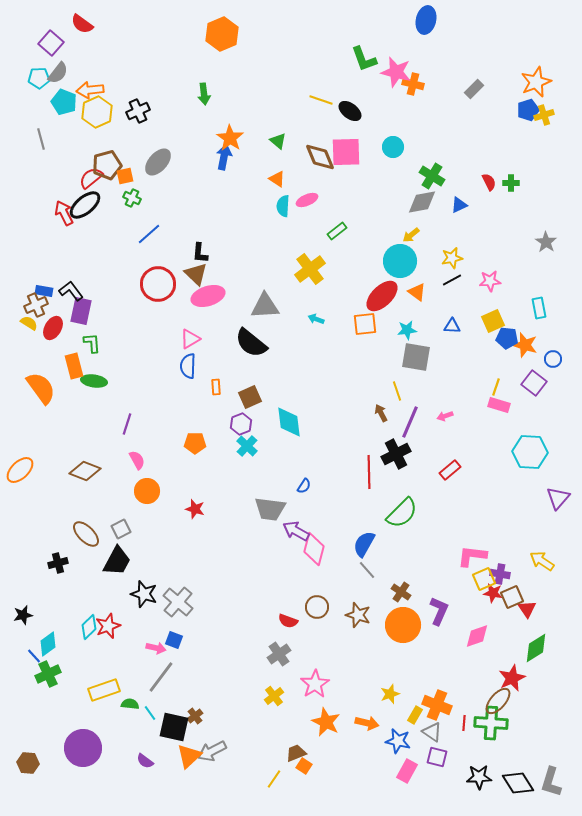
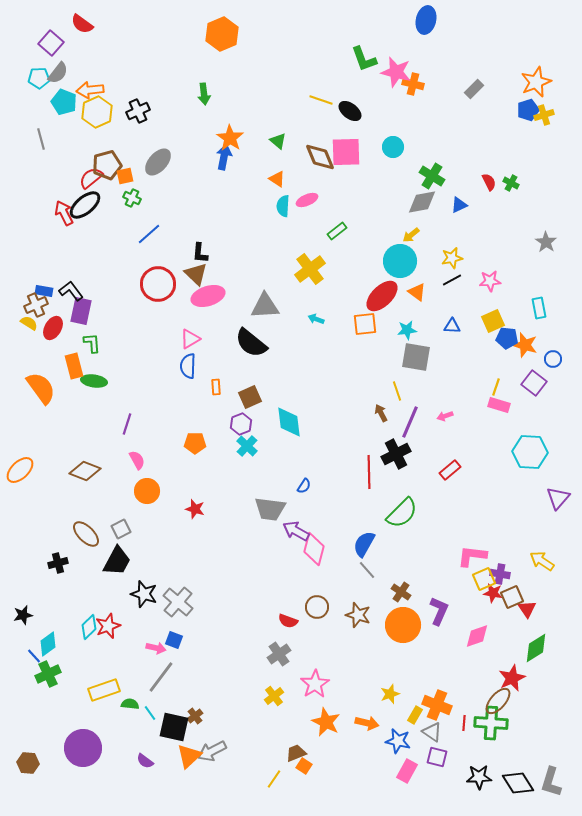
green cross at (511, 183): rotated 28 degrees clockwise
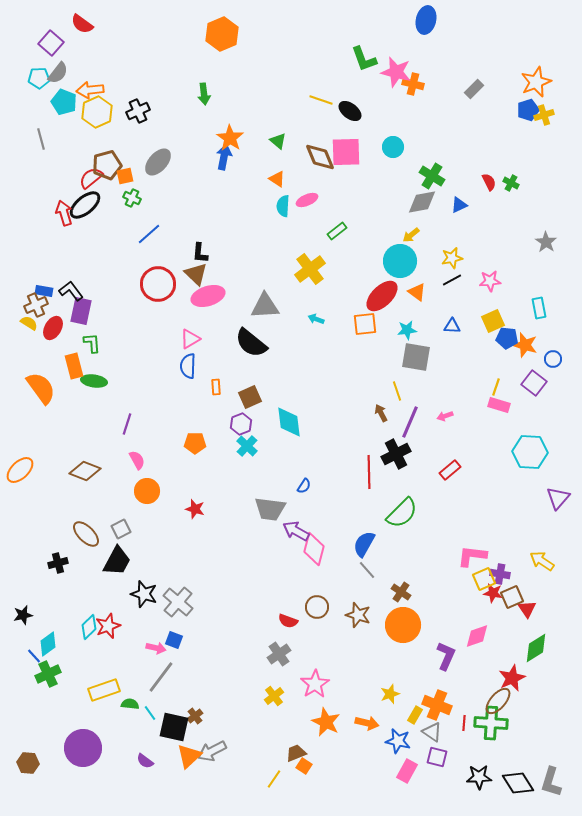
red arrow at (64, 213): rotated 10 degrees clockwise
purple L-shape at (439, 611): moved 7 px right, 45 px down
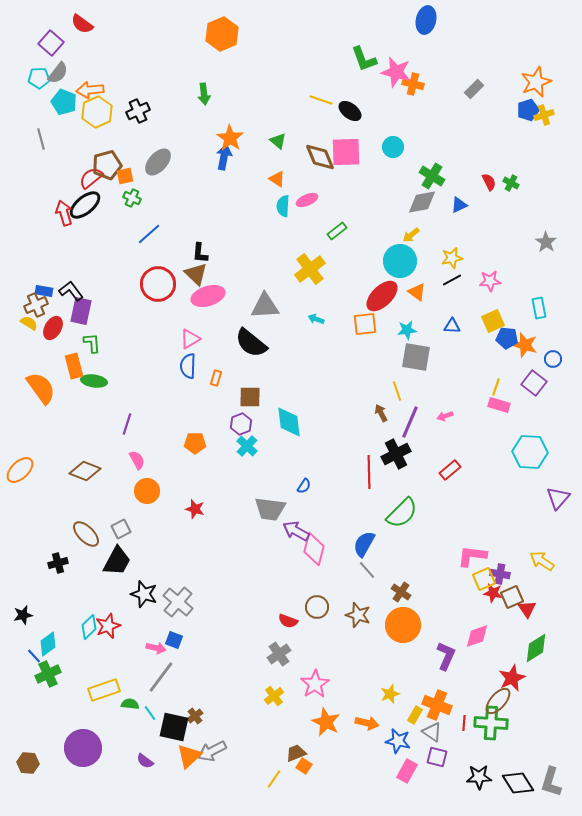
orange rectangle at (216, 387): moved 9 px up; rotated 21 degrees clockwise
brown square at (250, 397): rotated 25 degrees clockwise
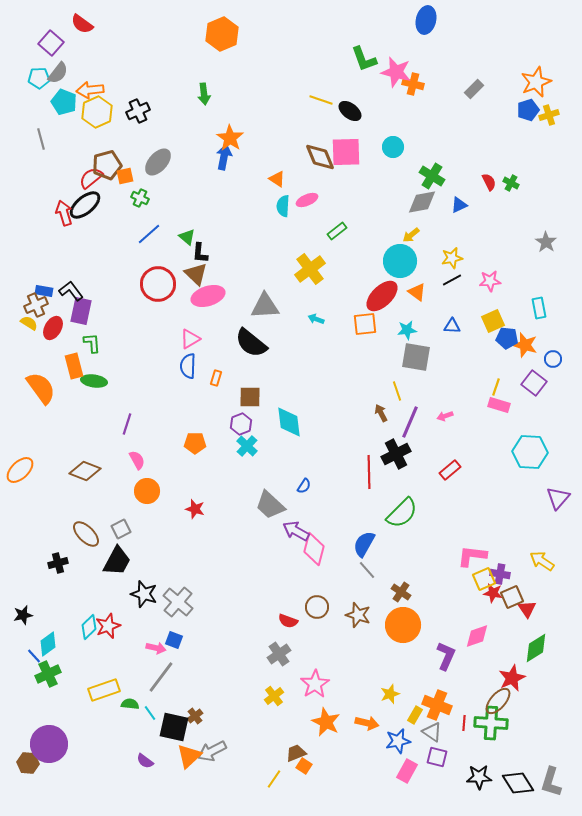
yellow cross at (544, 115): moved 5 px right
green triangle at (278, 141): moved 91 px left, 96 px down
green cross at (132, 198): moved 8 px right
gray trapezoid at (270, 509): moved 4 px up; rotated 36 degrees clockwise
blue star at (398, 741): rotated 25 degrees counterclockwise
purple circle at (83, 748): moved 34 px left, 4 px up
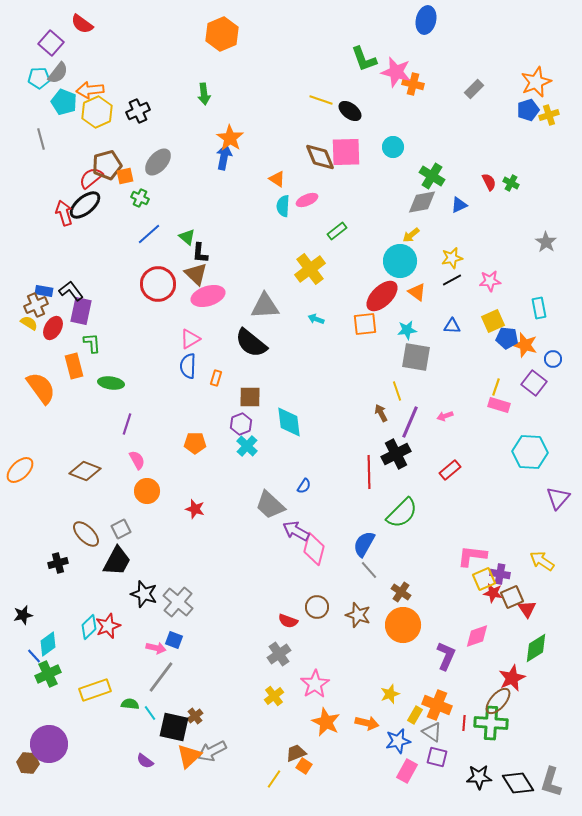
green ellipse at (94, 381): moved 17 px right, 2 px down
gray line at (367, 570): moved 2 px right
yellow rectangle at (104, 690): moved 9 px left
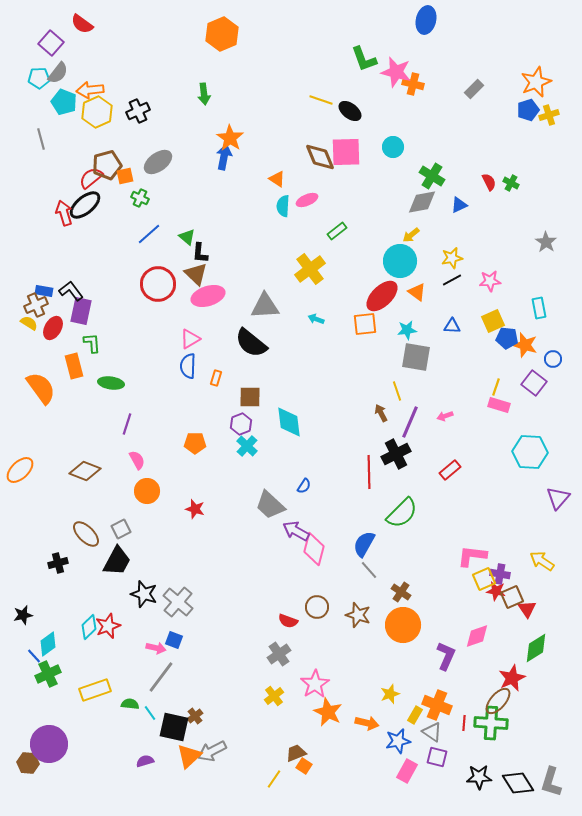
gray ellipse at (158, 162): rotated 12 degrees clockwise
red star at (493, 593): moved 3 px right, 2 px up
orange star at (326, 722): moved 2 px right, 10 px up
purple semicircle at (145, 761): rotated 126 degrees clockwise
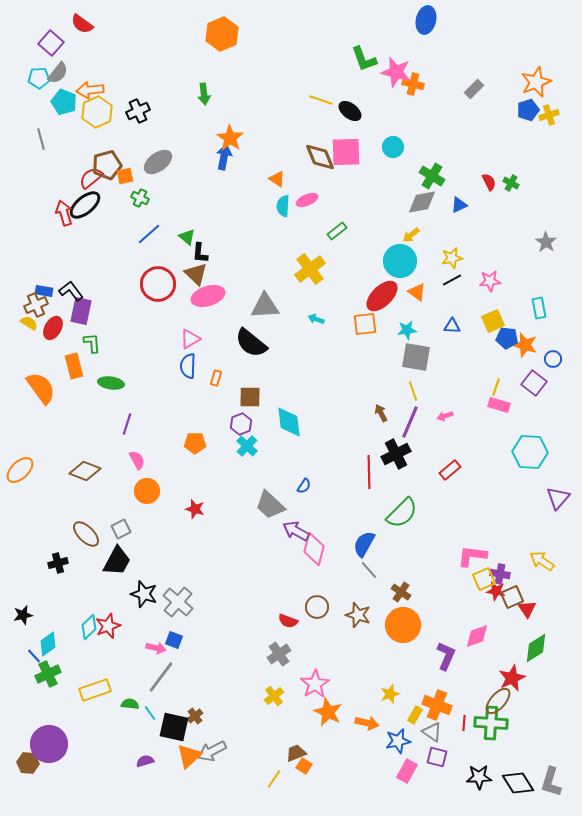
yellow line at (397, 391): moved 16 px right
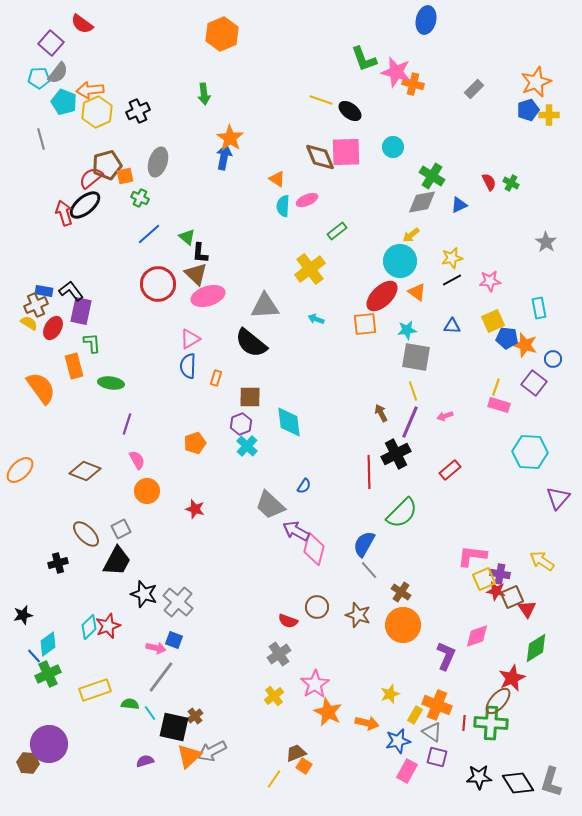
yellow cross at (549, 115): rotated 18 degrees clockwise
gray ellipse at (158, 162): rotated 36 degrees counterclockwise
orange pentagon at (195, 443): rotated 20 degrees counterclockwise
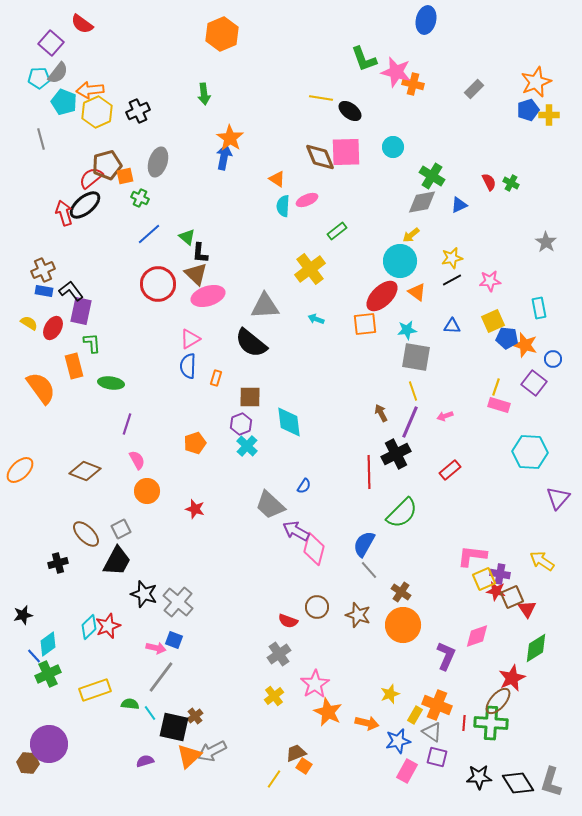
yellow line at (321, 100): moved 2 px up; rotated 10 degrees counterclockwise
brown cross at (36, 305): moved 7 px right, 35 px up
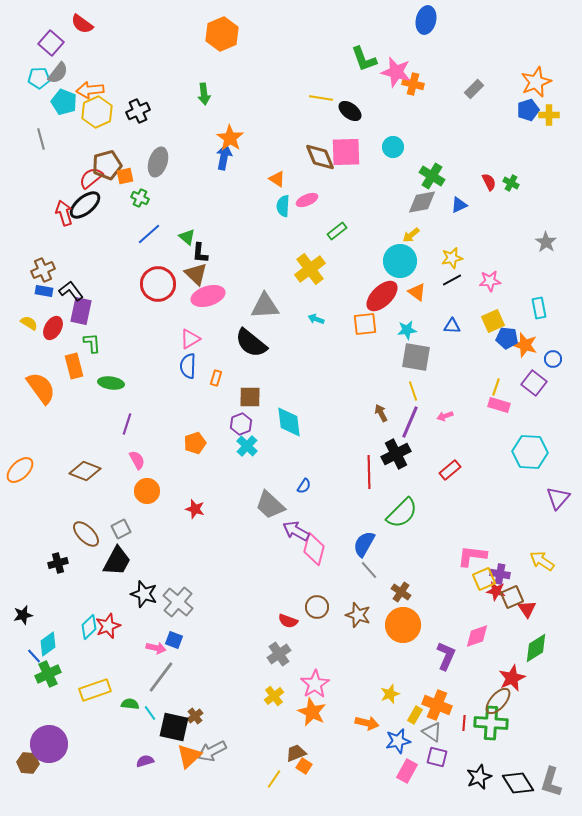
orange star at (328, 712): moved 16 px left
black star at (479, 777): rotated 20 degrees counterclockwise
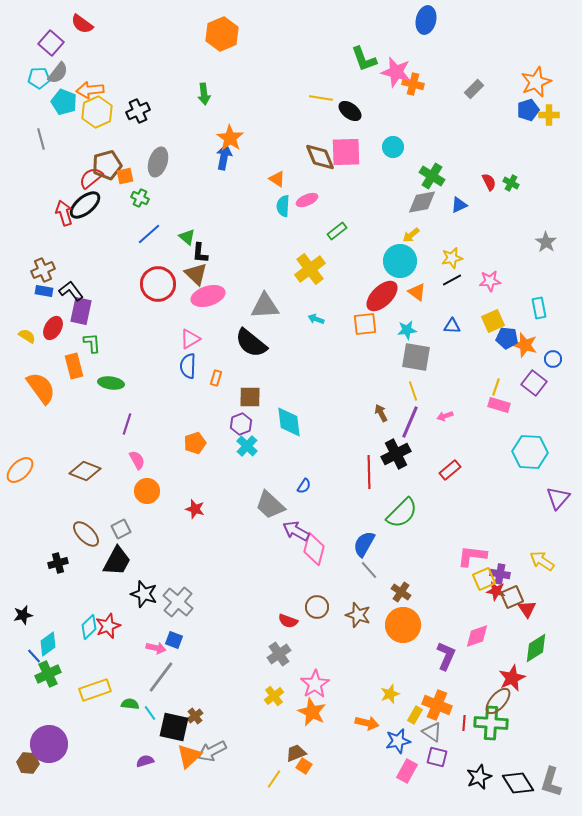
yellow semicircle at (29, 323): moved 2 px left, 13 px down
